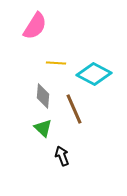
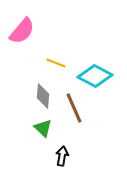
pink semicircle: moved 13 px left, 5 px down; rotated 8 degrees clockwise
yellow line: rotated 18 degrees clockwise
cyan diamond: moved 1 px right, 2 px down
brown line: moved 1 px up
black arrow: rotated 30 degrees clockwise
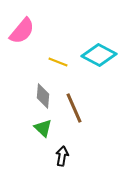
yellow line: moved 2 px right, 1 px up
cyan diamond: moved 4 px right, 21 px up
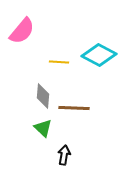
yellow line: moved 1 px right; rotated 18 degrees counterclockwise
brown line: rotated 64 degrees counterclockwise
black arrow: moved 2 px right, 1 px up
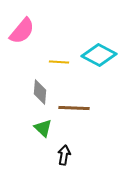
gray diamond: moved 3 px left, 4 px up
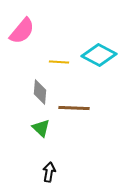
green triangle: moved 2 px left
black arrow: moved 15 px left, 17 px down
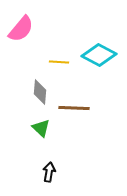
pink semicircle: moved 1 px left, 2 px up
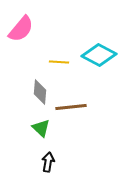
brown line: moved 3 px left, 1 px up; rotated 8 degrees counterclockwise
black arrow: moved 1 px left, 10 px up
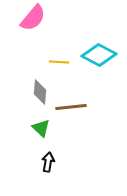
pink semicircle: moved 12 px right, 11 px up
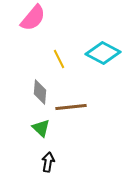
cyan diamond: moved 4 px right, 2 px up
yellow line: moved 3 px up; rotated 60 degrees clockwise
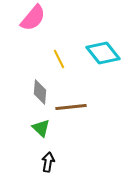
cyan diamond: rotated 24 degrees clockwise
